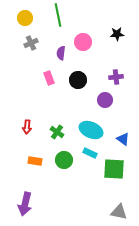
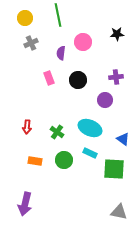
cyan ellipse: moved 1 px left, 2 px up
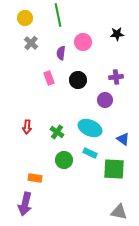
gray cross: rotated 24 degrees counterclockwise
orange rectangle: moved 17 px down
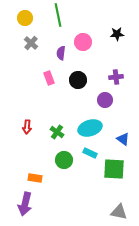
cyan ellipse: rotated 40 degrees counterclockwise
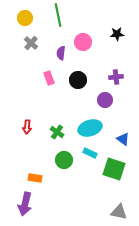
green square: rotated 15 degrees clockwise
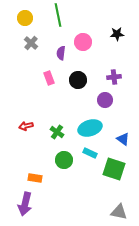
purple cross: moved 2 px left
red arrow: moved 1 px left, 1 px up; rotated 72 degrees clockwise
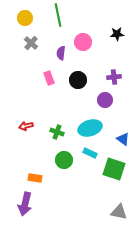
green cross: rotated 16 degrees counterclockwise
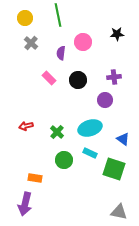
pink rectangle: rotated 24 degrees counterclockwise
green cross: rotated 24 degrees clockwise
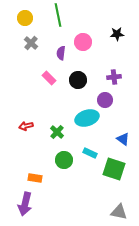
cyan ellipse: moved 3 px left, 10 px up
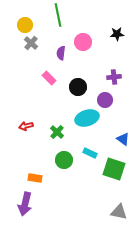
yellow circle: moved 7 px down
black circle: moved 7 px down
